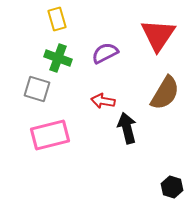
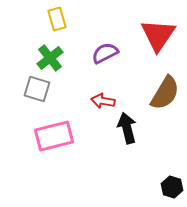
green cross: moved 8 px left; rotated 32 degrees clockwise
pink rectangle: moved 4 px right, 1 px down
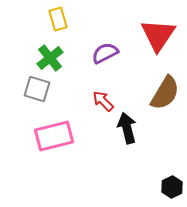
yellow rectangle: moved 1 px right
red arrow: rotated 35 degrees clockwise
black hexagon: rotated 15 degrees clockwise
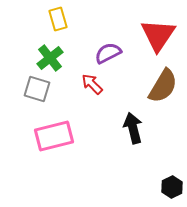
purple semicircle: moved 3 px right
brown semicircle: moved 2 px left, 7 px up
red arrow: moved 11 px left, 17 px up
black arrow: moved 6 px right
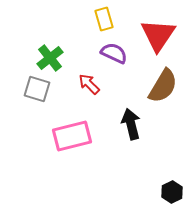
yellow rectangle: moved 46 px right
purple semicircle: moved 6 px right; rotated 52 degrees clockwise
red arrow: moved 3 px left
black arrow: moved 2 px left, 4 px up
pink rectangle: moved 18 px right
black hexagon: moved 5 px down
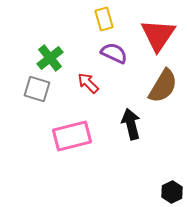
red arrow: moved 1 px left, 1 px up
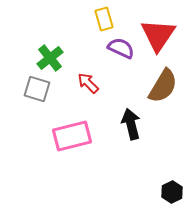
purple semicircle: moved 7 px right, 5 px up
